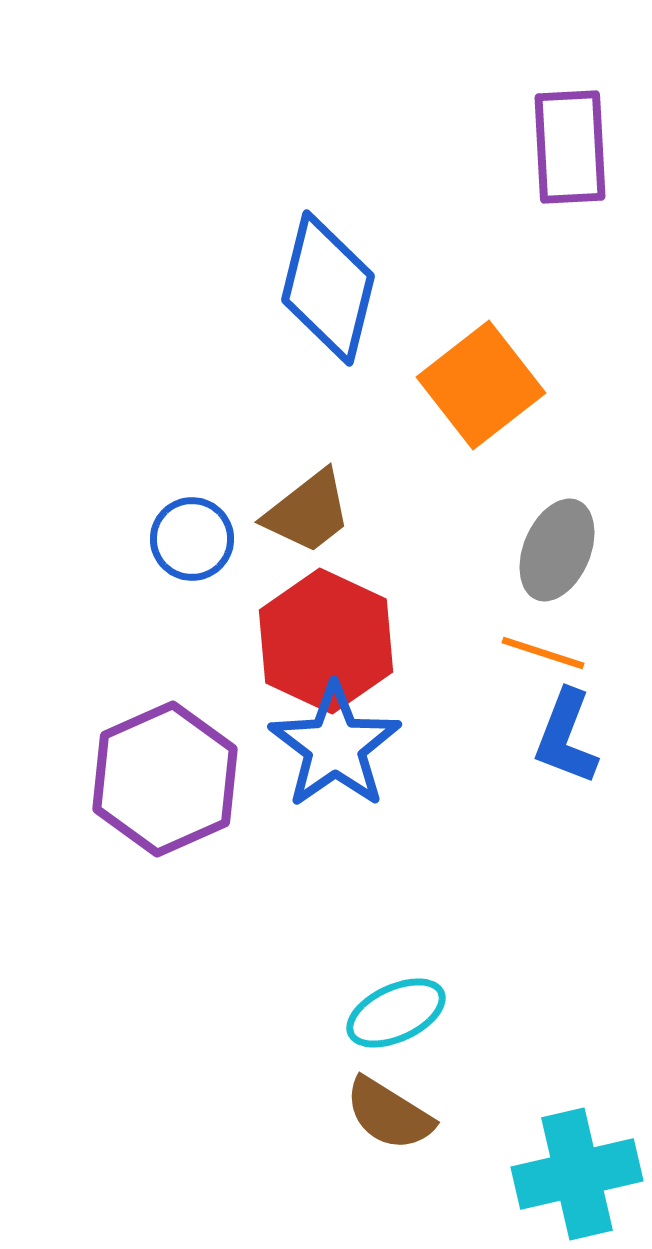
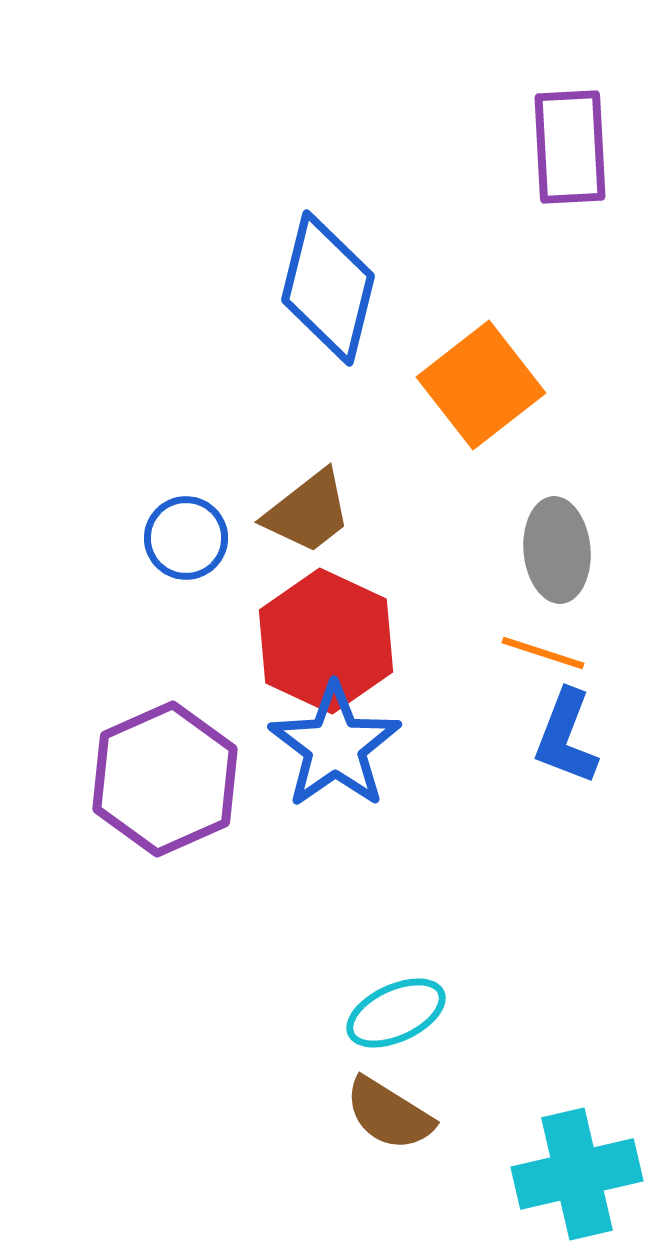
blue circle: moved 6 px left, 1 px up
gray ellipse: rotated 28 degrees counterclockwise
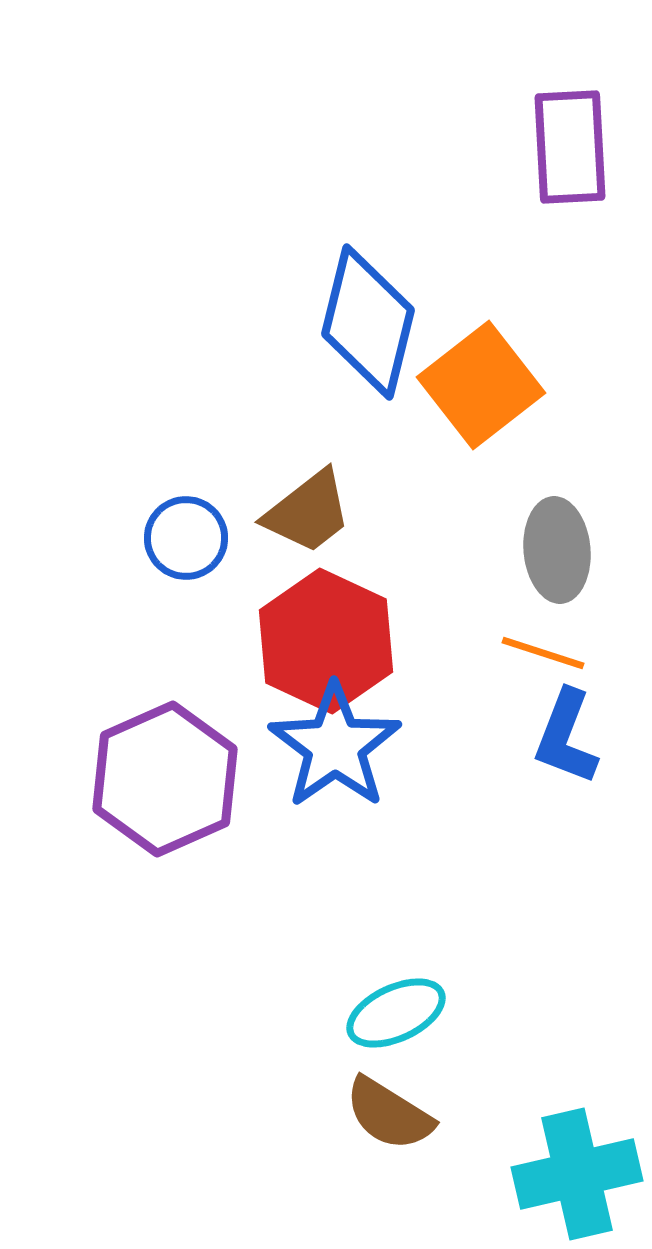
blue diamond: moved 40 px right, 34 px down
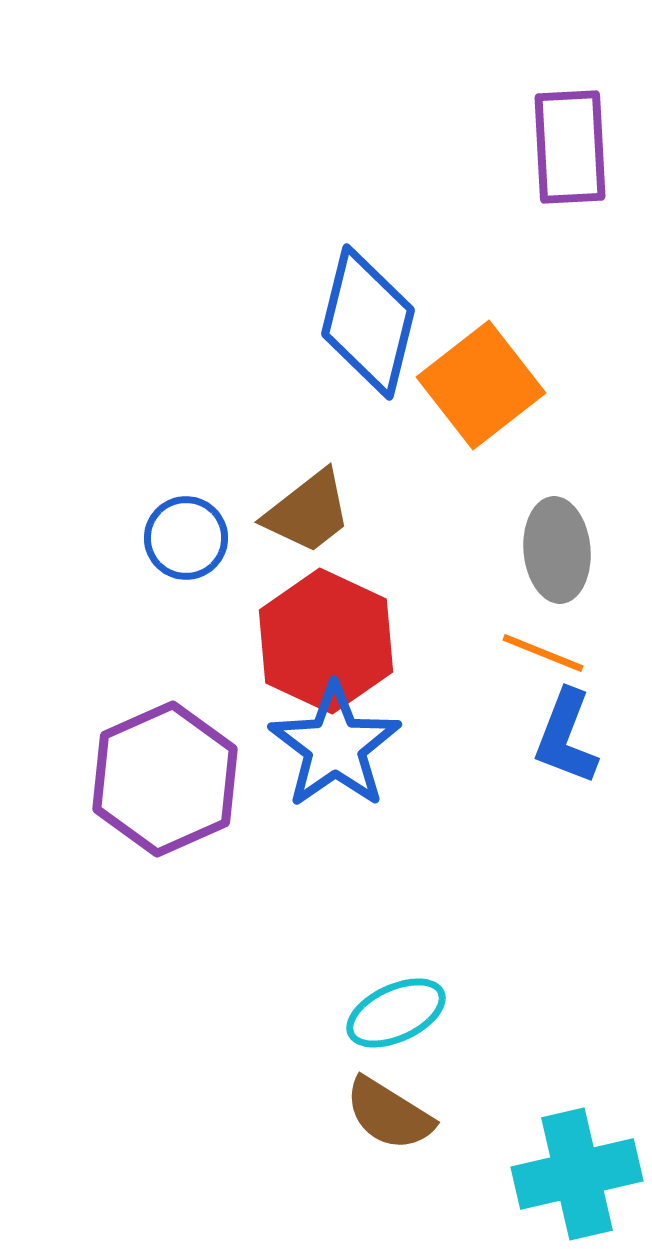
orange line: rotated 4 degrees clockwise
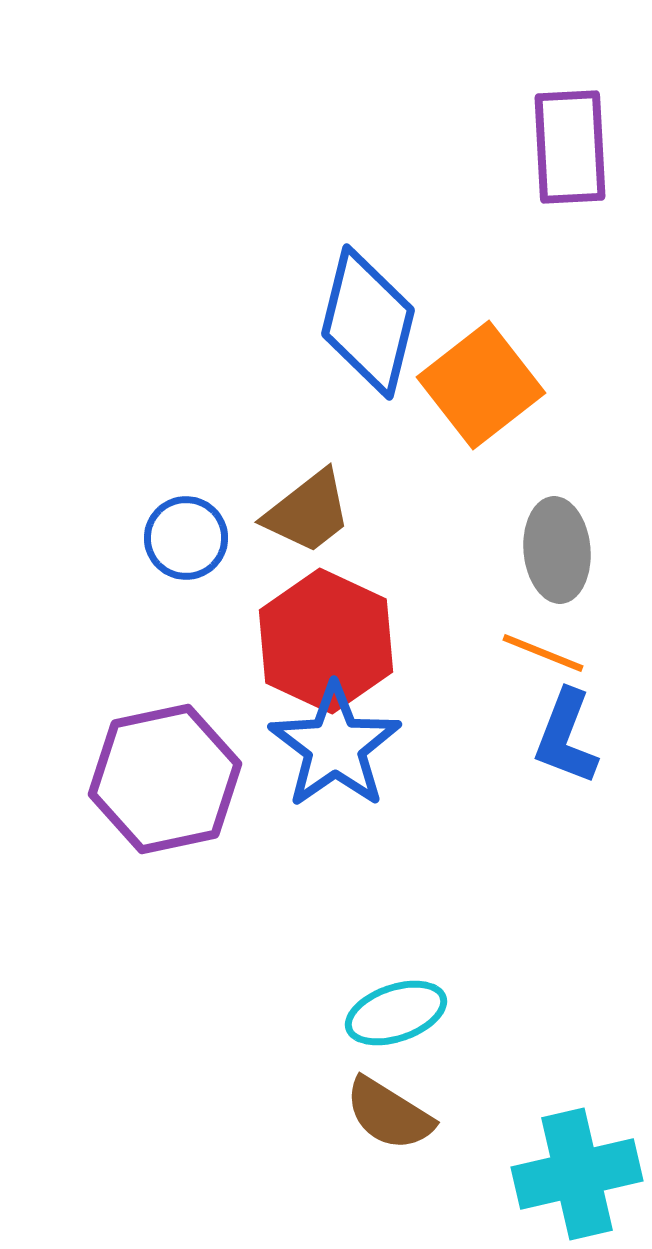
purple hexagon: rotated 12 degrees clockwise
cyan ellipse: rotated 6 degrees clockwise
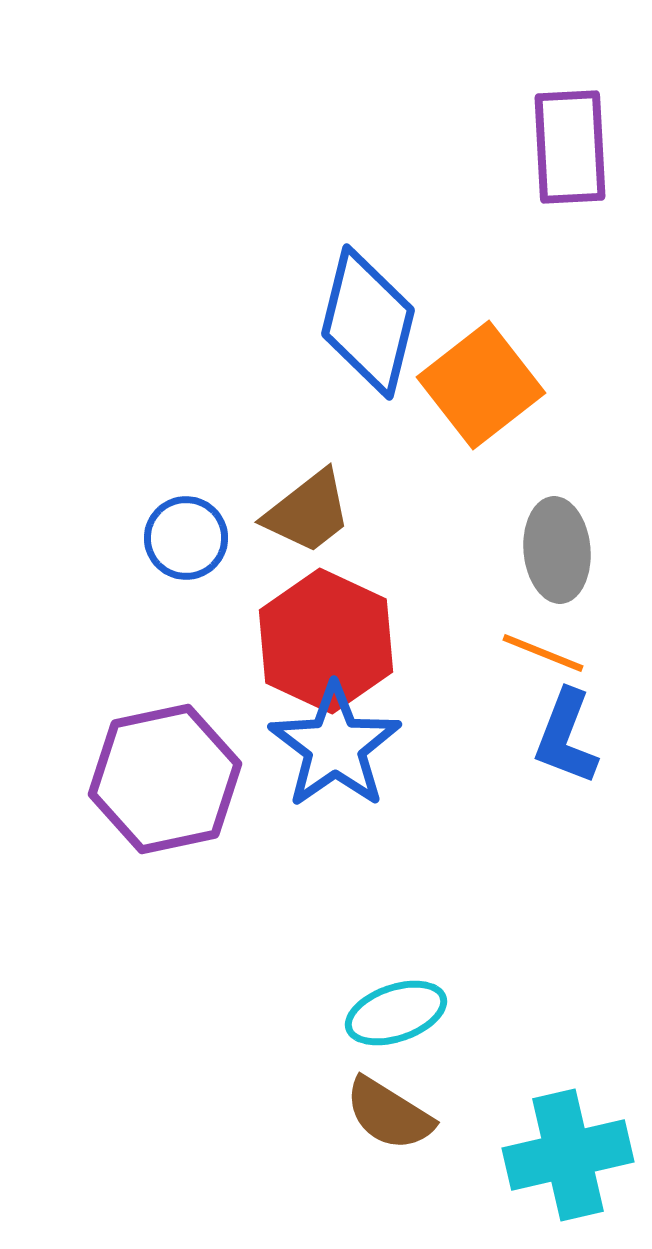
cyan cross: moved 9 px left, 19 px up
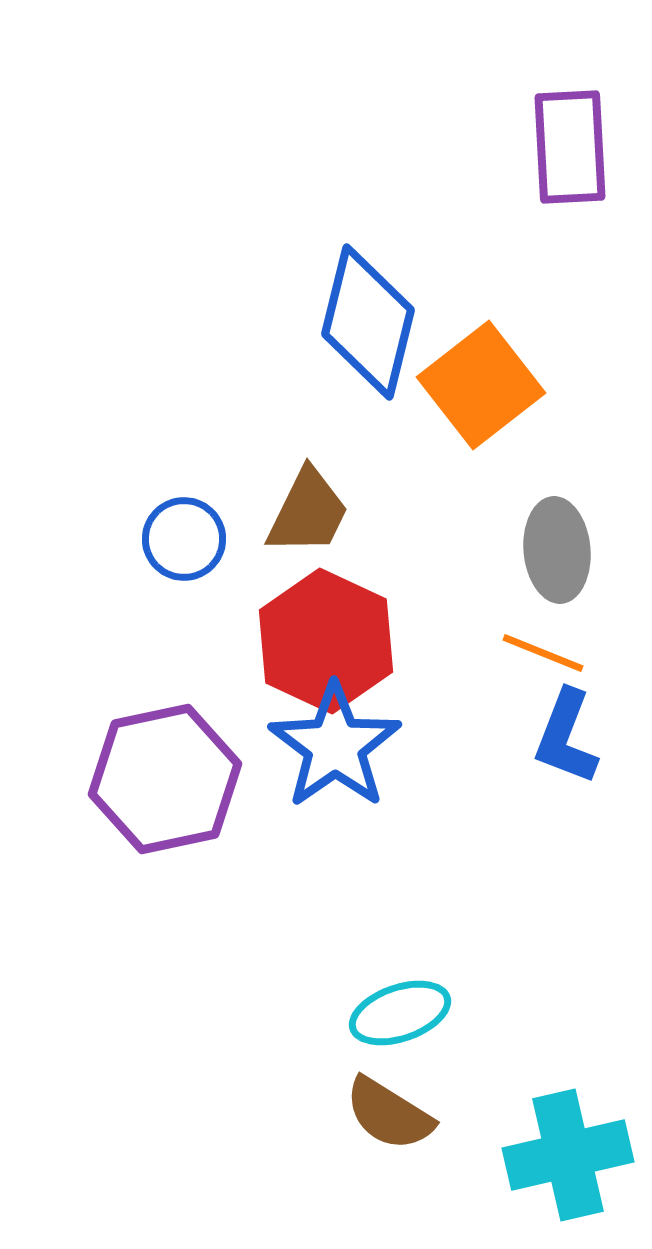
brown trapezoid: rotated 26 degrees counterclockwise
blue circle: moved 2 px left, 1 px down
cyan ellipse: moved 4 px right
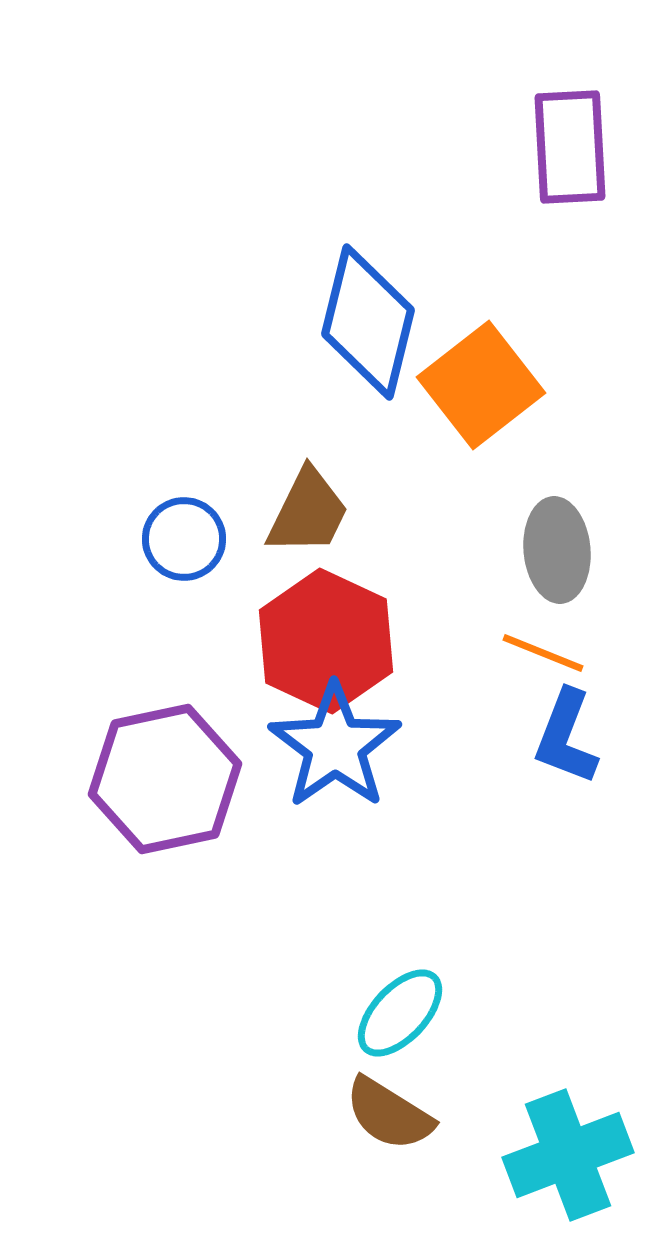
cyan ellipse: rotated 28 degrees counterclockwise
cyan cross: rotated 8 degrees counterclockwise
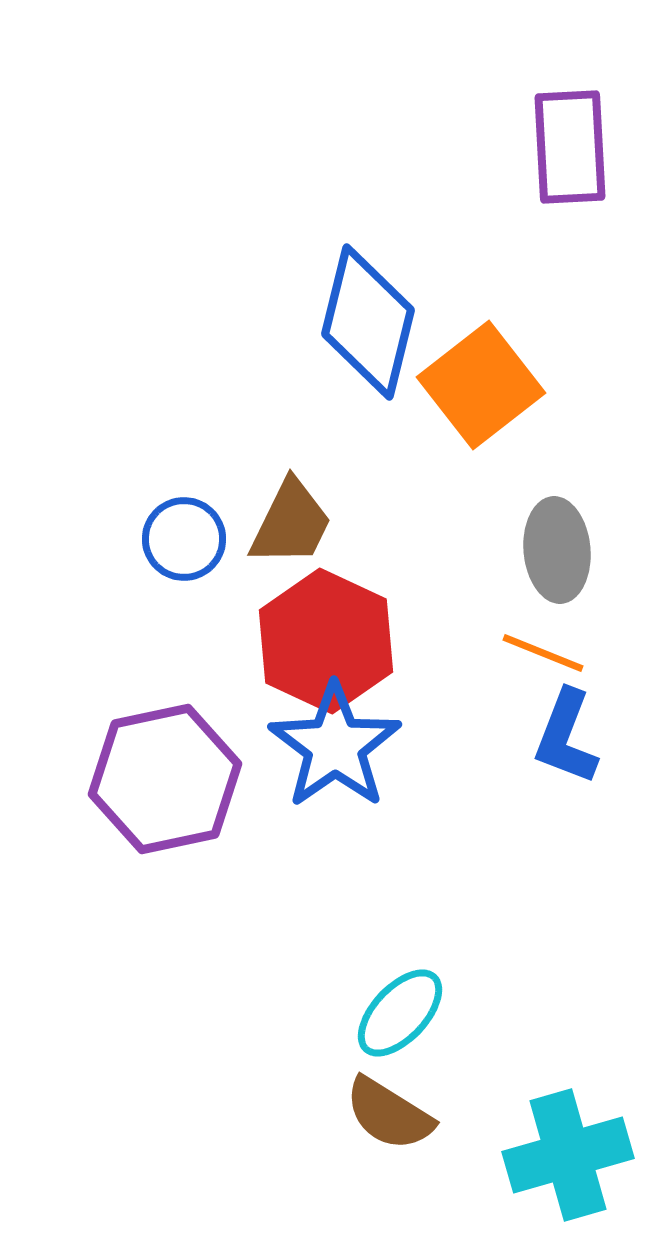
brown trapezoid: moved 17 px left, 11 px down
cyan cross: rotated 5 degrees clockwise
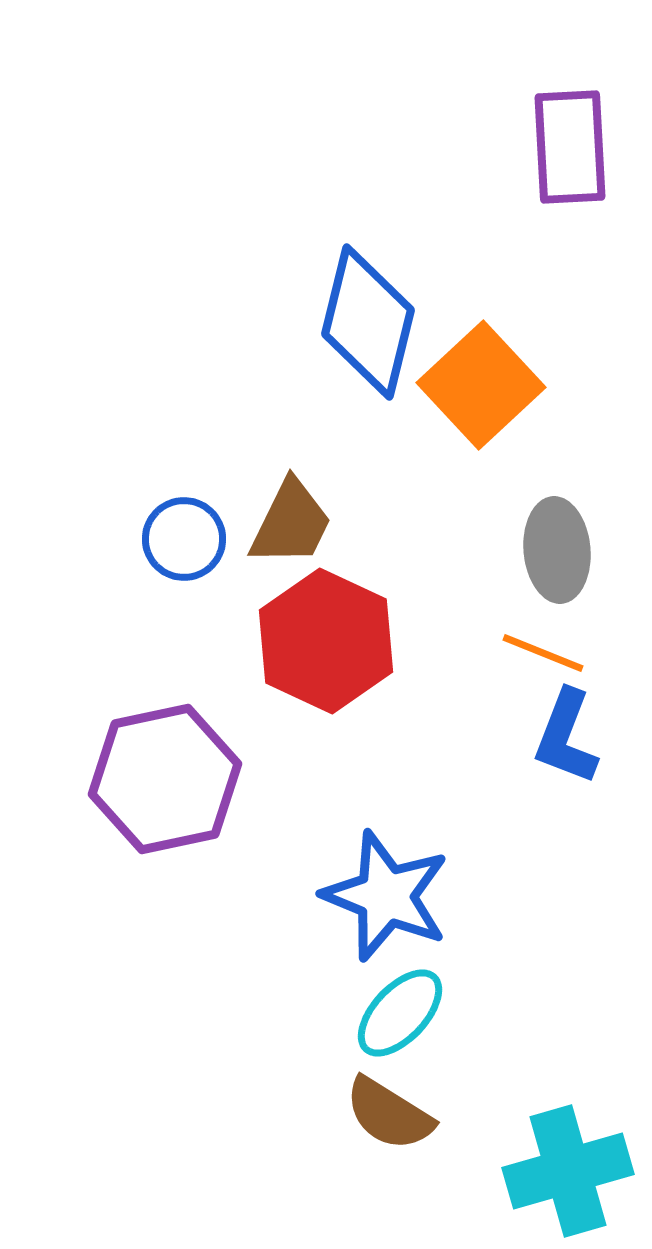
orange square: rotated 5 degrees counterclockwise
blue star: moved 51 px right, 150 px down; rotated 15 degrees counterclockwise
cyan cross: moved 16 px down
